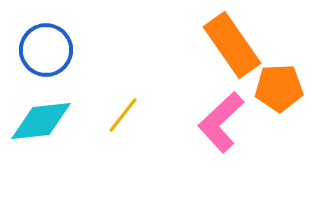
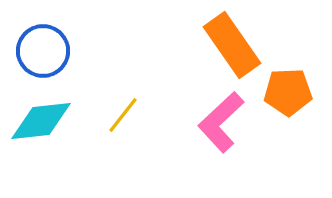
blue circle: moved 3 px left, 1 px down
orange pentagon: moved 9 px right, 4 px down
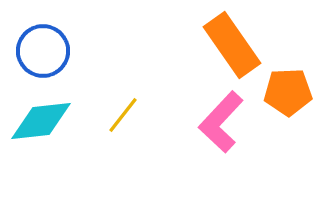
pink L-shape: rotated 4 degrees counterclockwise
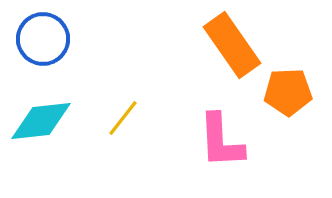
blue circle: moved 12 px up
yellow line: moved 3 px down
pink L-shape: moved 19 px down; rotated 46 degrees counterclockwise
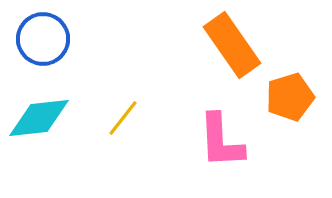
orange pentagon: moved 2 px right, 5 px down; rotated 15 degrees counterclockwise
cyan diamond: moved 2 px left, 3 px up
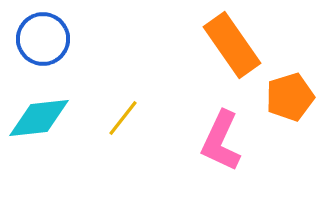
pink L-shape: rotated 28 degrees clockwise
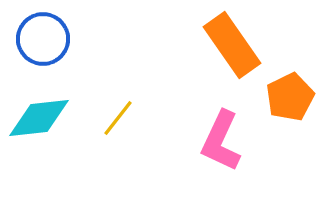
orange pentagon: rotated 9 degrees counterclockwise
yellow line: moved 5 px left
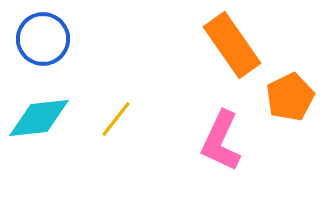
yellow line: moved 2 px left, 1 px down
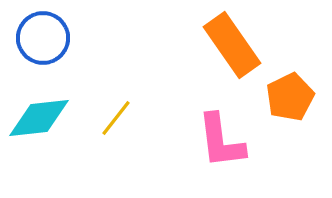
blue circle: moved 1 px up
yellow line: moved 1 px up
pink L-shape: rotated 32 degrees counterclockwise
